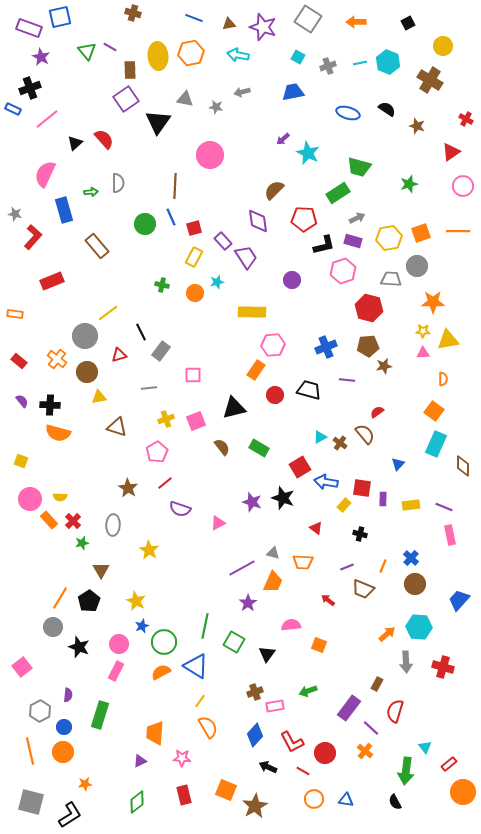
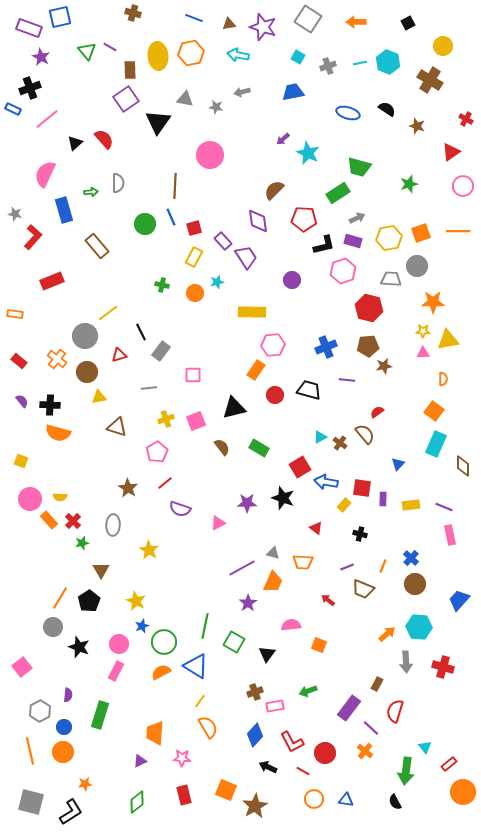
purple star at (252, 502): moved 5 px left, 1 px down; rotated 18 degrees counterclockwise
black L-shape at (70, 815): moved 1 px right, 3 px up
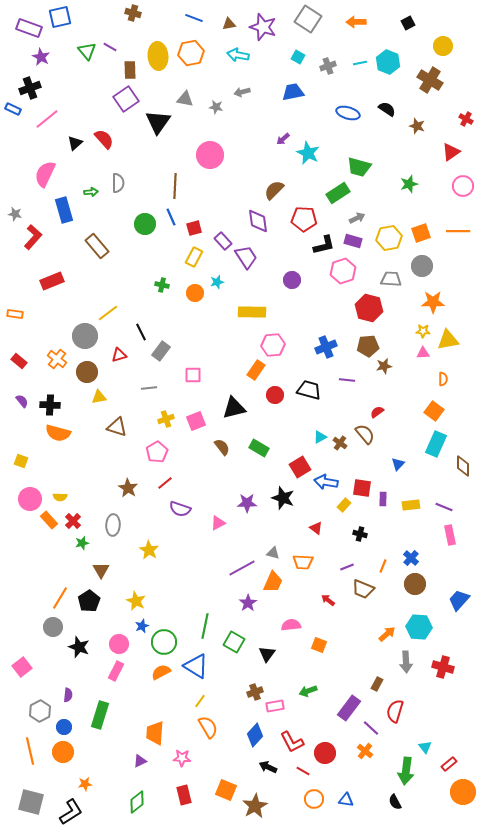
gray circle at (417, 266): moved 5 px right
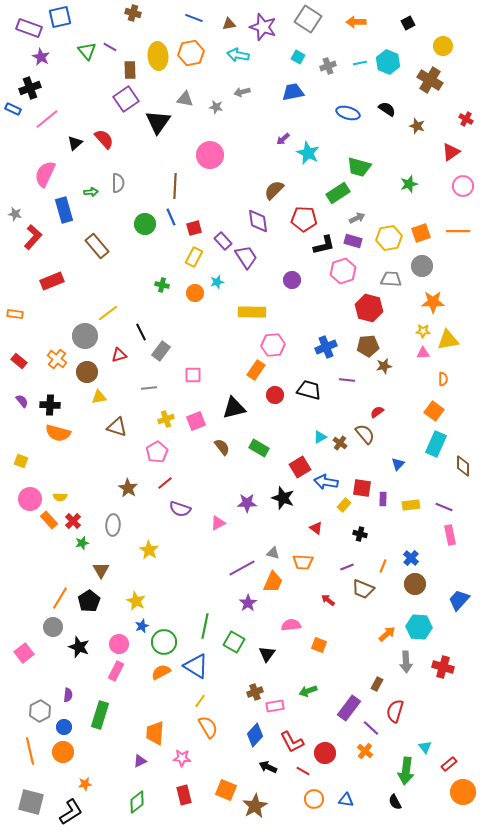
pink square at (22, 667): moved 2 px right, 14 px up
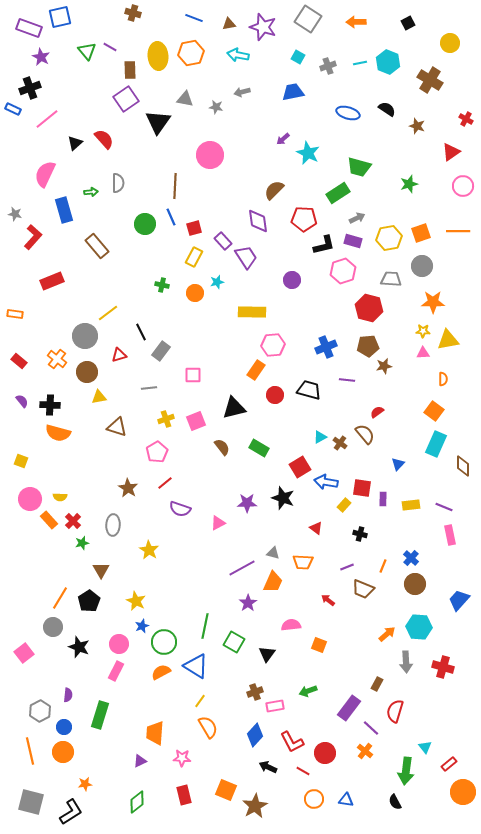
yellow circle at (443, 46): moved 7 px right, 3 px up
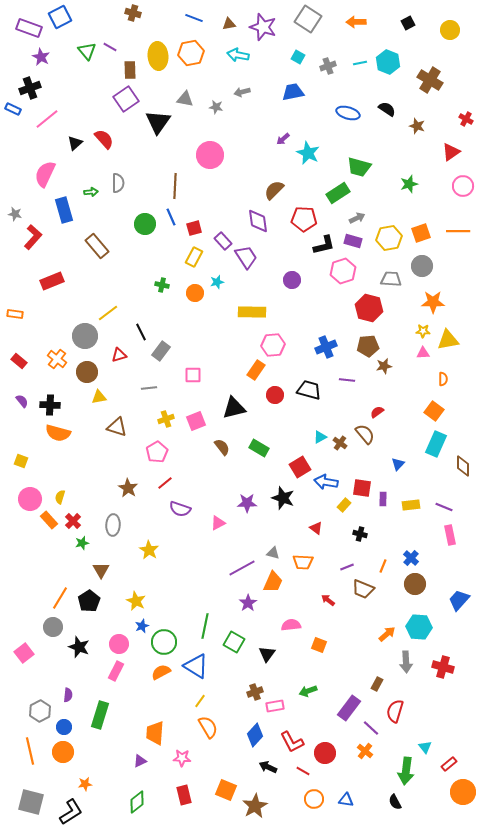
blue square at (60, 17): rotated 15 degrees counterclockwise
yellow circle at (450, 43): moved 13 px up
yellow semicircle at (60, 497): rotated 104 degrees clockwise
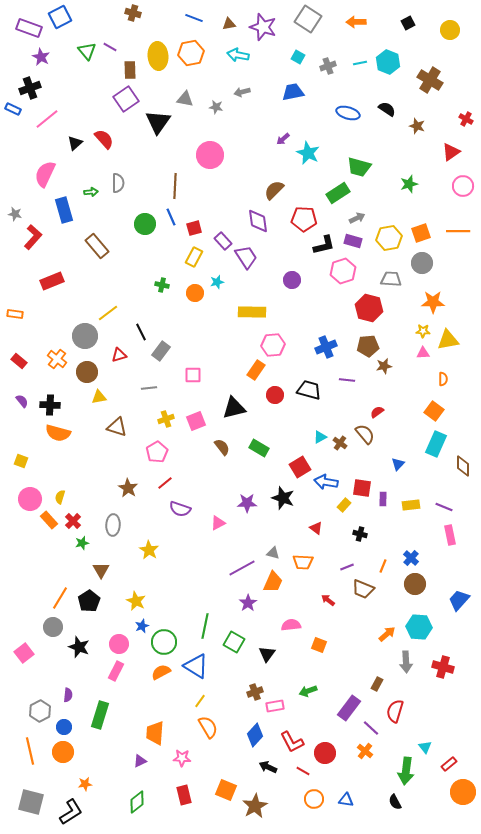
gray circle at (422, 266): moved 3 px up
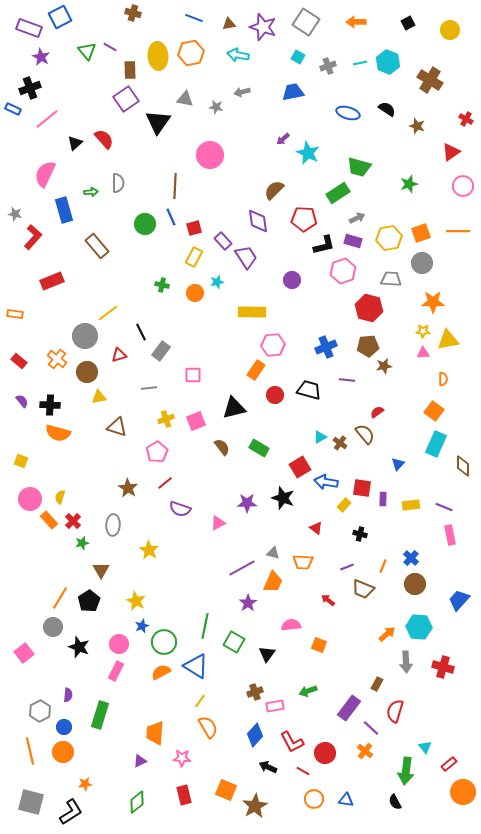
gray square at (308, 19): moved 2 px left, 3 px down
